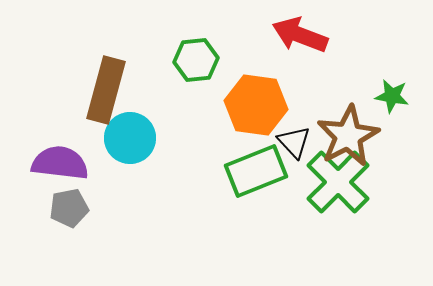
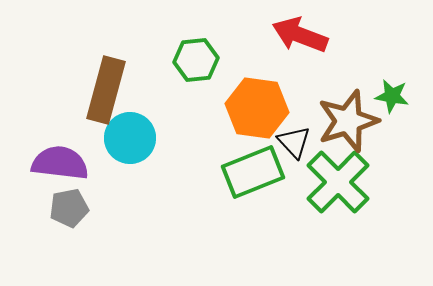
orange hexagon: moved 1 px right, 3 px down
brown star: moved 15 px up; rotated 10 degrees clockwise
green rectangle: moved 3 px left, 1 px down
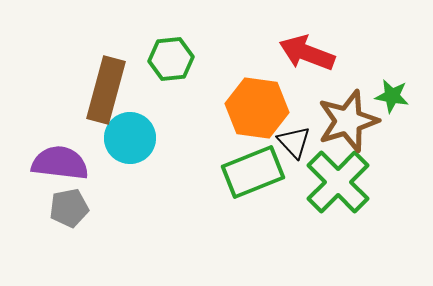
red arrow: moved 7 px right, 18 px down
green hexagon: moved 25 px left, 1 px up
